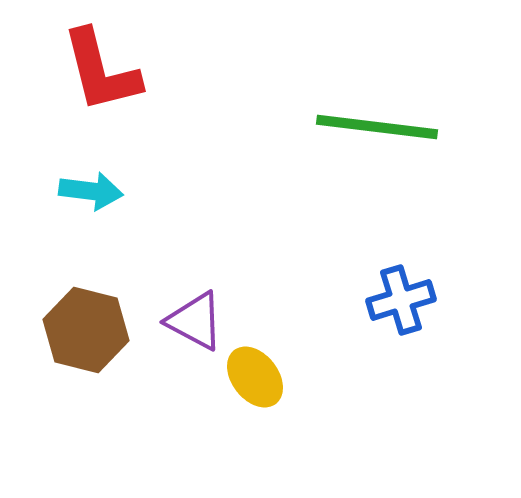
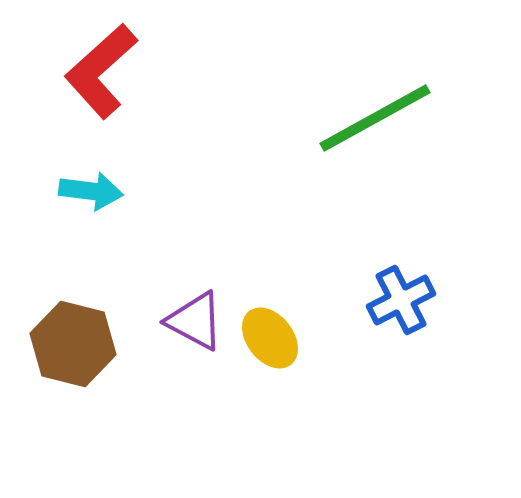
red L-shape: rotated 62 degrees clockwise
green line: moved 2 px left, 9 px up; rotated 36 degrees counterclockwise
blue cross: rotated 10 degrees counterclockwise
brown hexagon: moved 13 px left, 14 px down
yellow ellipse: moved 15 px right, 39 px up
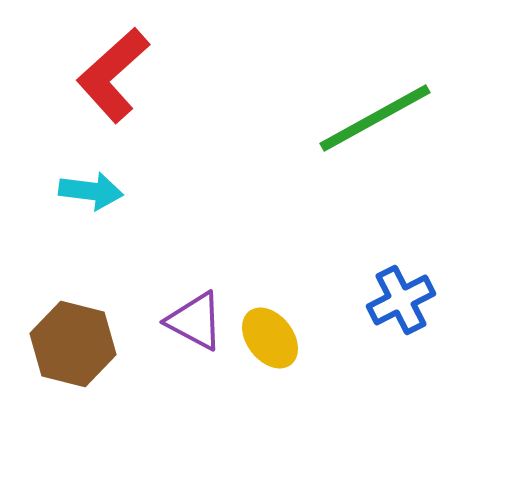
red L-shape: moved 12 px right, 4 px down
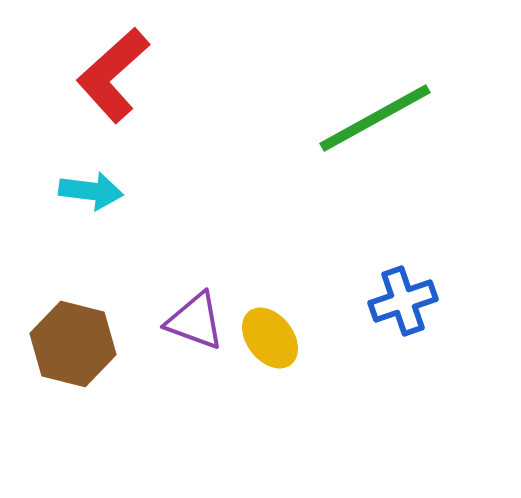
blue cross: moved 2 px right, 1 px down; rotated 8 degrees clockwise
purple triangle: rotated 8 degrees counterclockwise
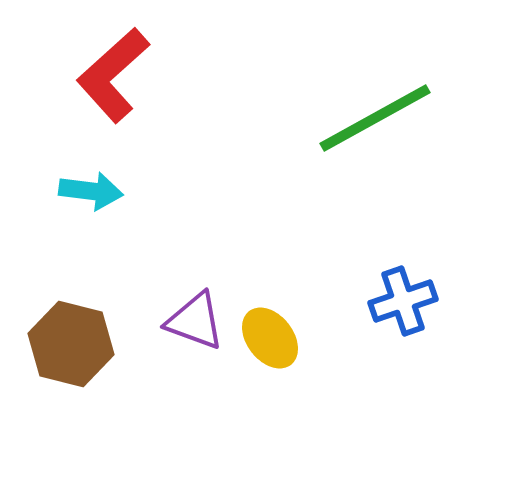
brown hexagon: moved 2 px left
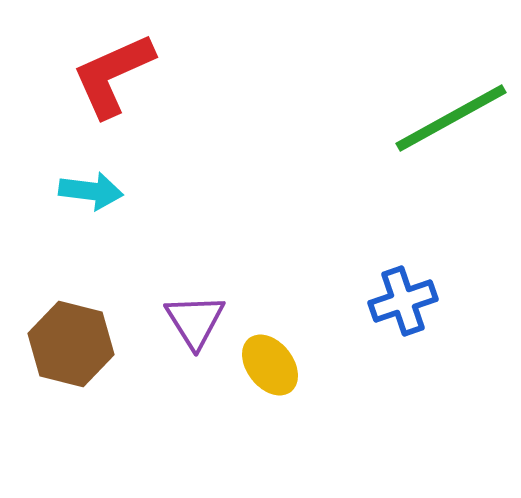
red L-shape: rotated 18 degrees clockwise
green line: moved 76 px right
purple triangle: rotated 38 degrees clockwise
yellow ellipse: moved 27 px down
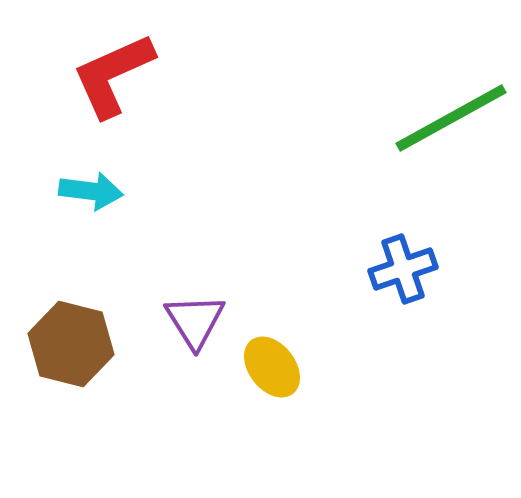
blue cross: moved 32 px up
yellow ellipse: moved 2 px right, 2 px down
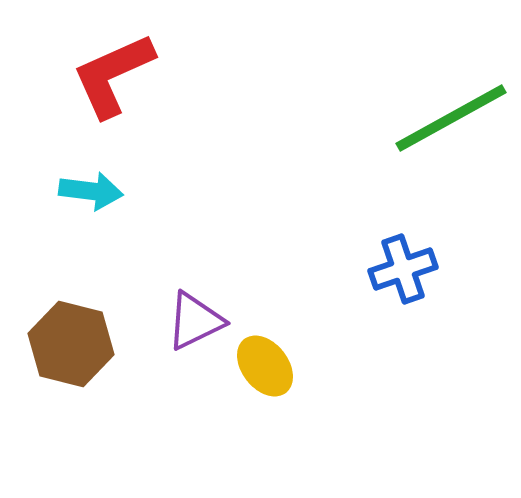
purple triangle: rotated 36 degrees clockwise
yellow ellipse: moved 7 px left, 1 px up
